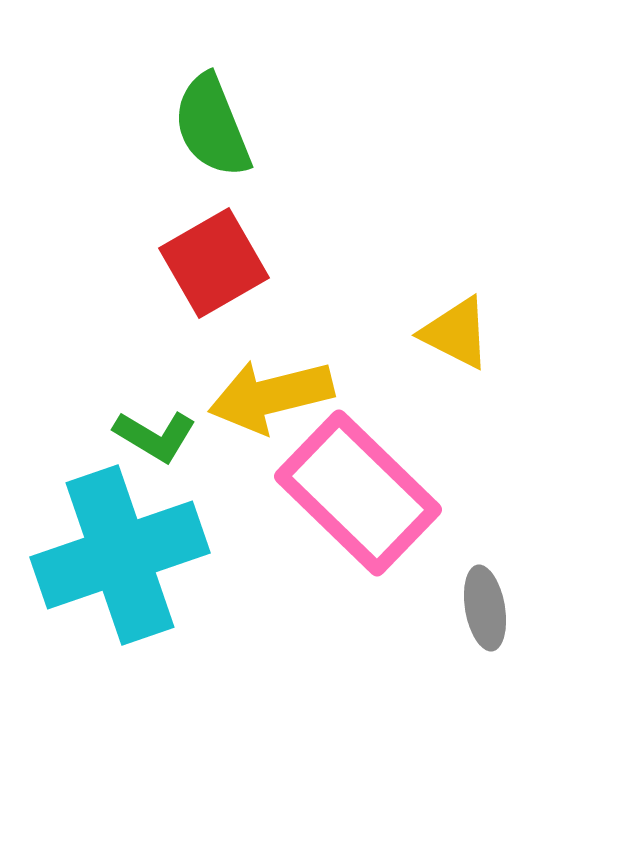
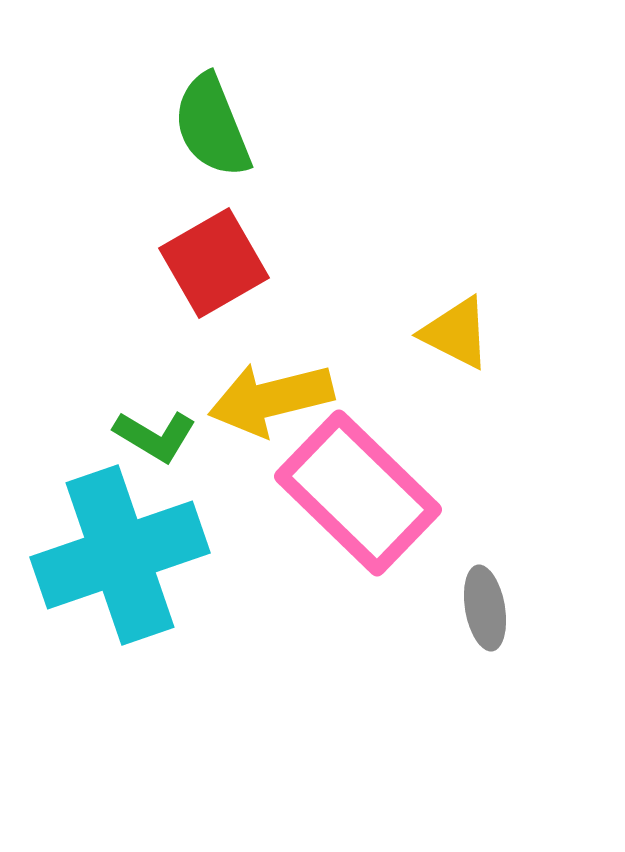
yellow arrow: moved 3 px down
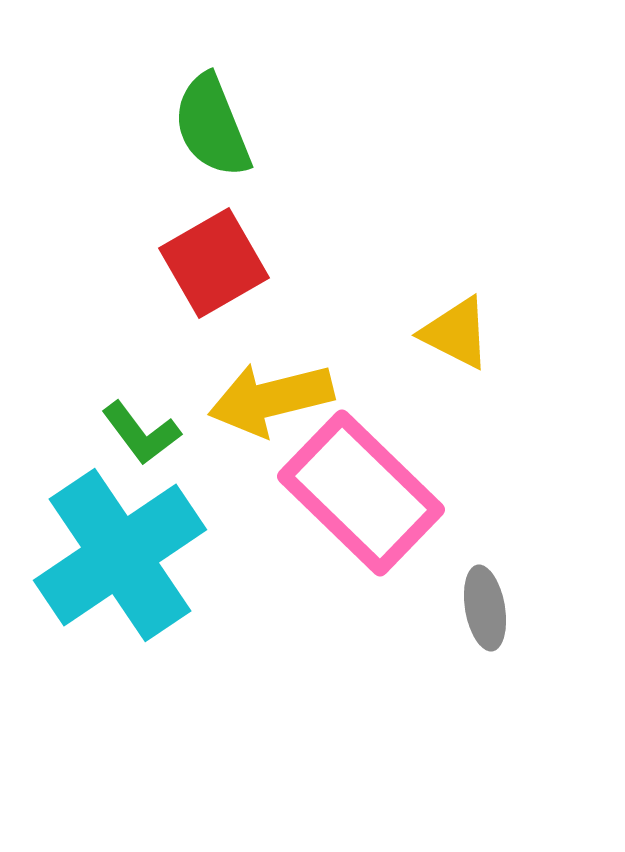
green L-shape: moved 14 px left, 3 px up; rotated 22 degrees clockwise
pink rectangle: moved 3 px right
cyan cross: rotated 15 degrees counterclockwise
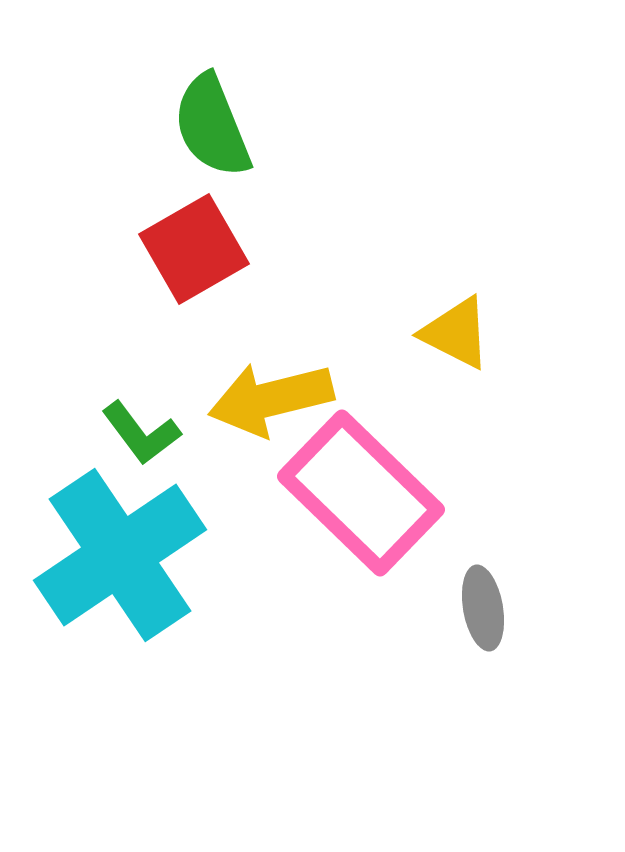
red square: moved 20 px left, 14 px up
gray ellipse: moved 2 px left
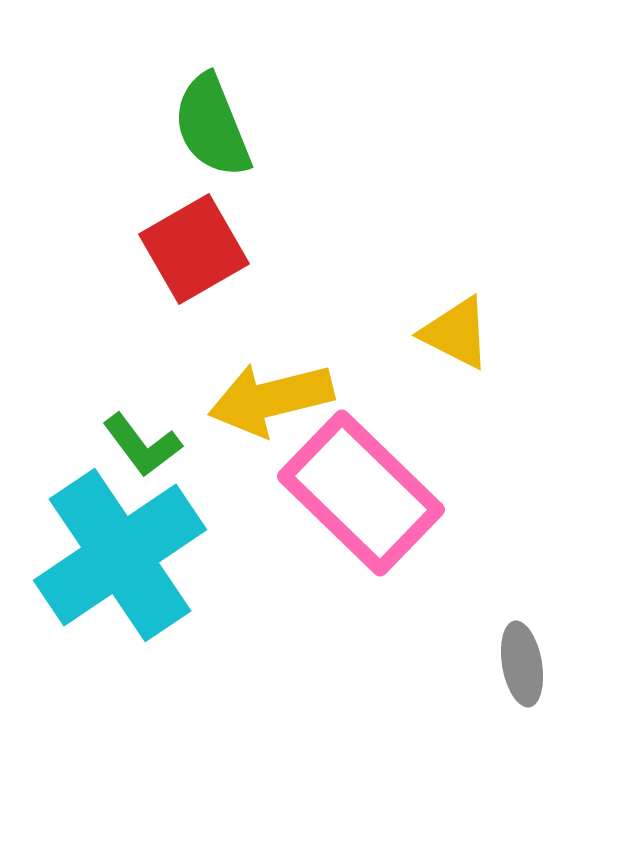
green L-shape: moved 1 px right, 12 px down
gray ellipse: moved 39 px right, 56 px down
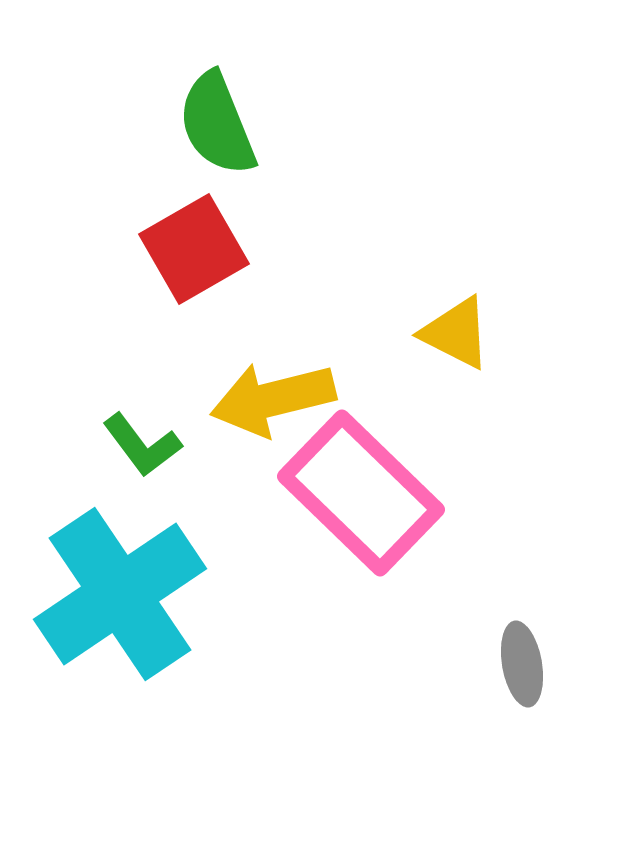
green semicircle: moved 5 px right, 2 px up
yellow arrow: moved 2 px right
cyan cross: moved 39 px down
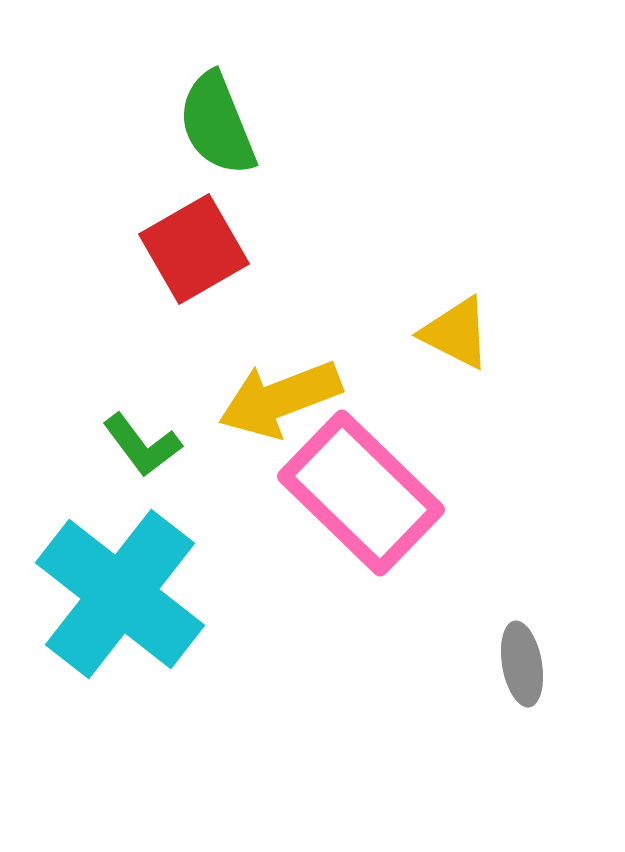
yellow arrow: moved 7 px right; rotated 7 degrees counterclockwise
cyan cross: rotated 18 degrees counterclockwise
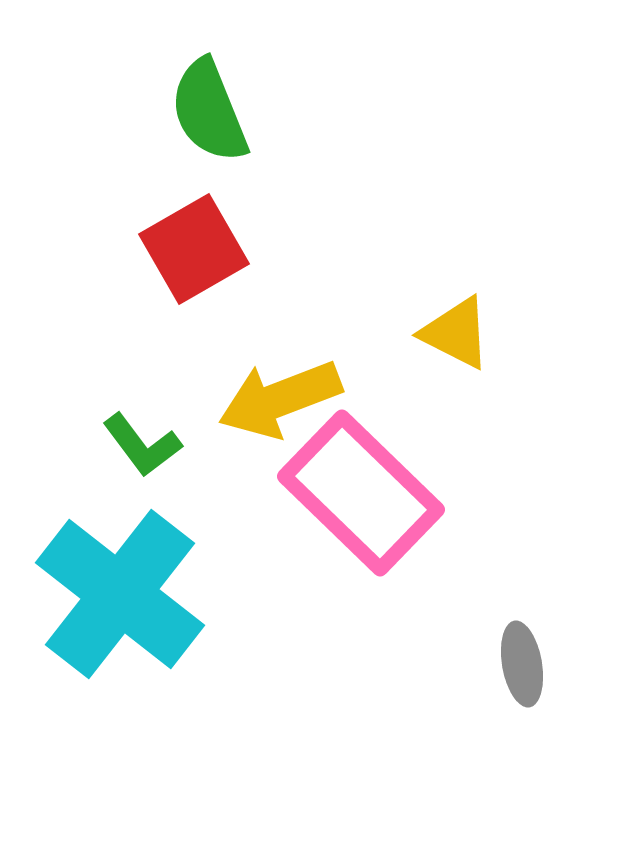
green semicircle: moved 8 px left, 13 px up
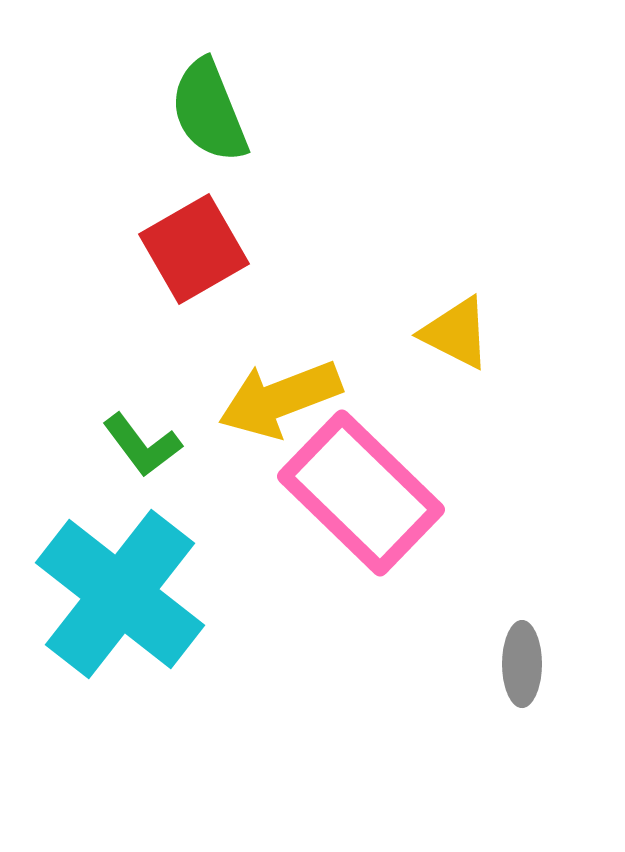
gray ellipse: rotated 10 degrees clockwise
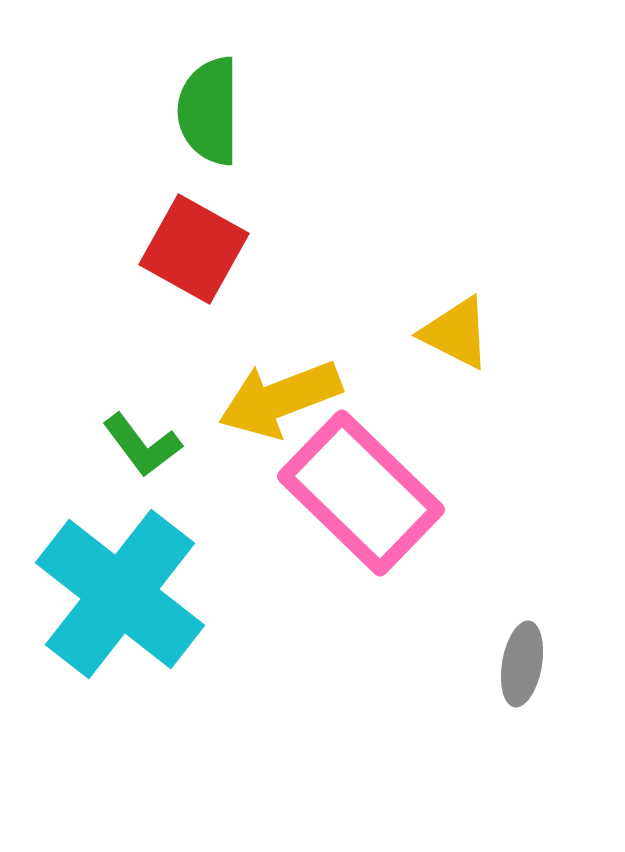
green semicircle: rotated 22 degrees clockwise
red square: rotated 31 degrees counterclockwise
gray ellipse: rotated 10 degrees clockwise
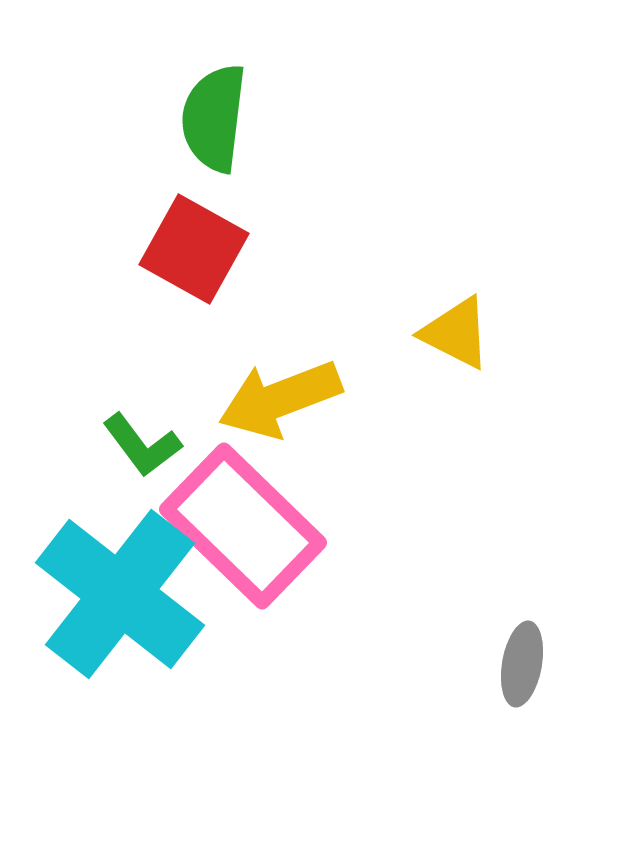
green semicircle: moved 5 px right, 7 px down; rotated 7 degrees clockwise
pink rectangle: moved 118 px left, 33 px down
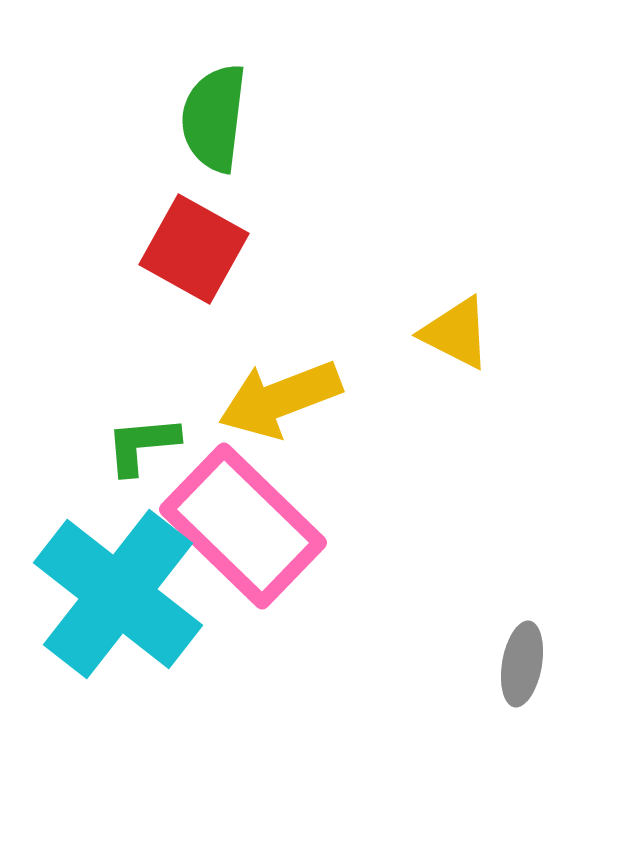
green L-shape: rotated 122 degrees clockwise
cyan cross: moved 2 px left
